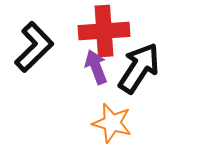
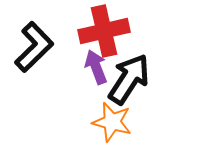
red cross: rotated 9 degrees counterclockwise
black arrow: moved 10 px left, 11 px down
orange star: moved 1 px up
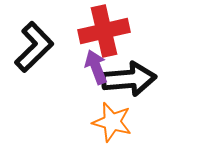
black arrow: rotated 52 degrees clockwise
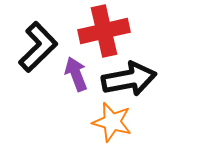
black L-shape: moved 4 px right
purple arrow: moved 20 px left, 7 px down
black arrow: rotated 6 degrees counterclockwise
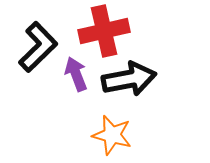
orange star: moved 13 px down
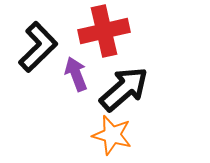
black arrow: moved 5 px left, 10 px down; rotated 30 degrees counterclockwise
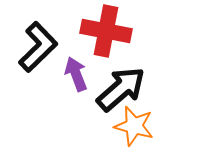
red cross: moved 2 px right; rotated 24 degrees clockwise
black arrow: moved 3 px left
orange star: moved 22 px right, 9 px up
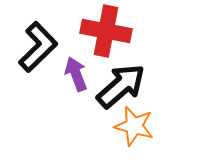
black arrow: moved 3 px up
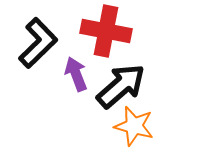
black L-shape: moved 4 px up
